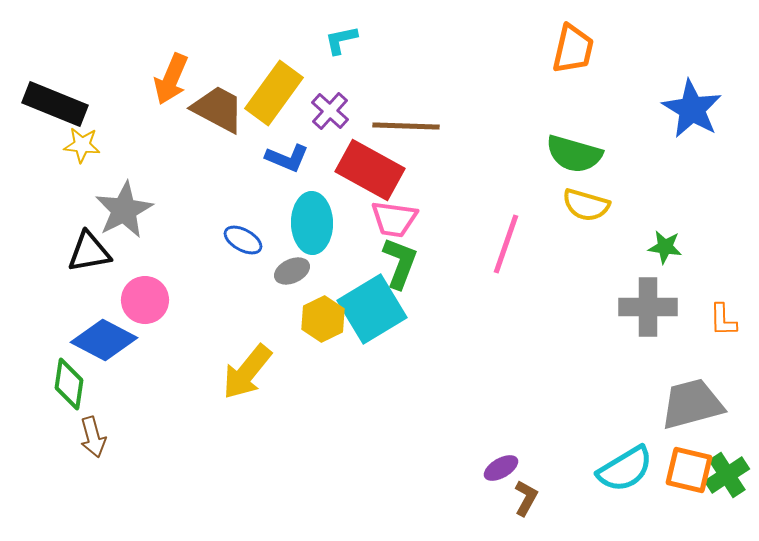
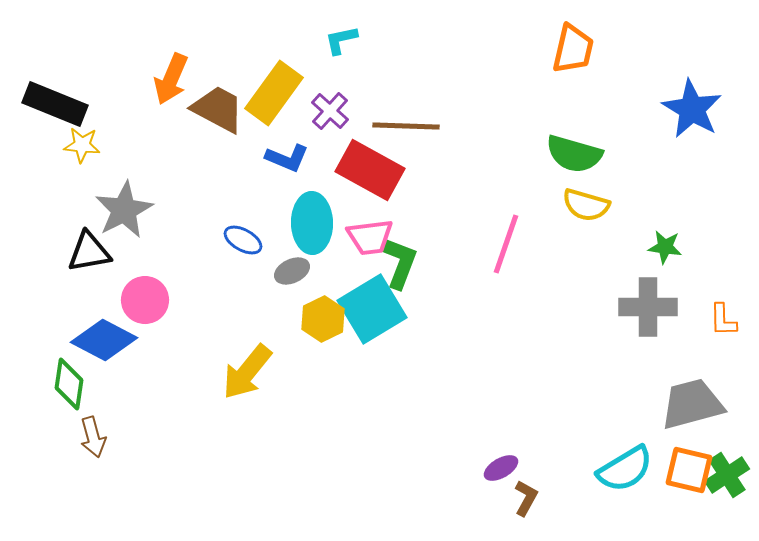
pink trapezoid: moved 24 px left, 18 px down; rotated 15 degrees counterclockwise
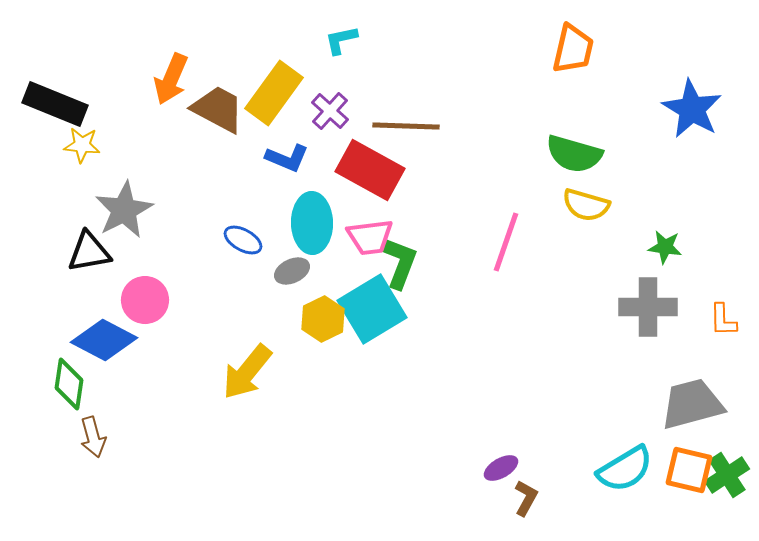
pink line: moved 2 px up
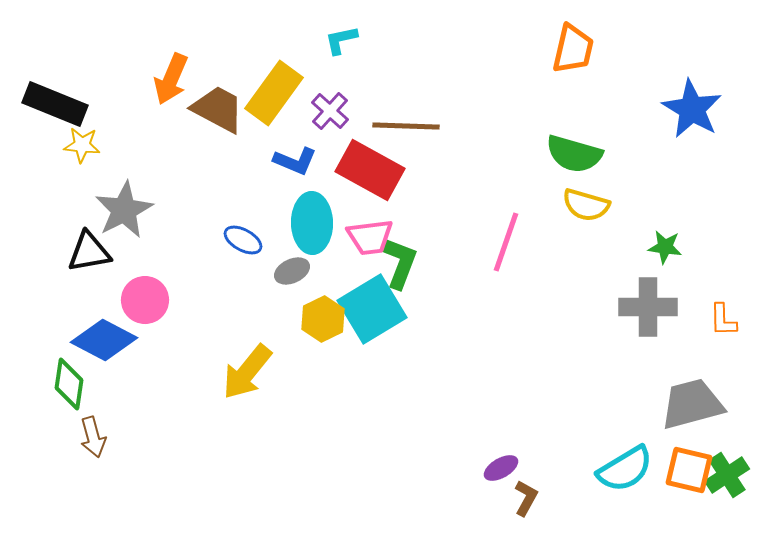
blue L-shape: moved 8 px right, 3 px down
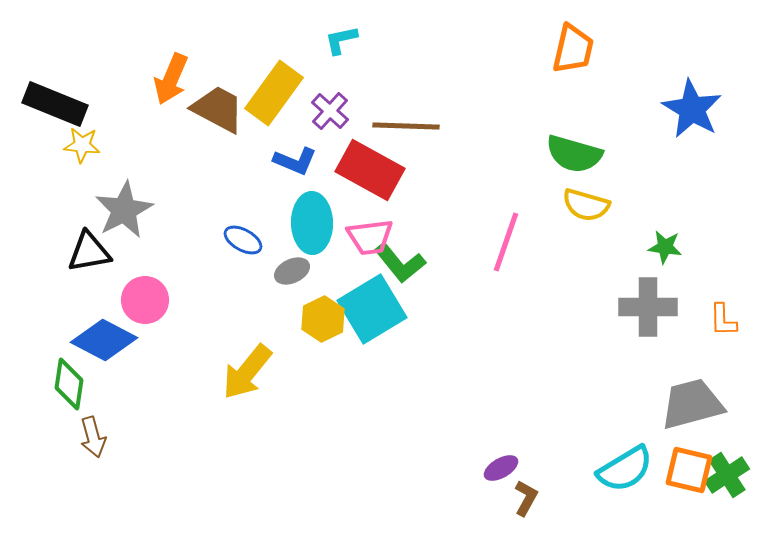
green L-shape: rotated 120 degrees clockwise
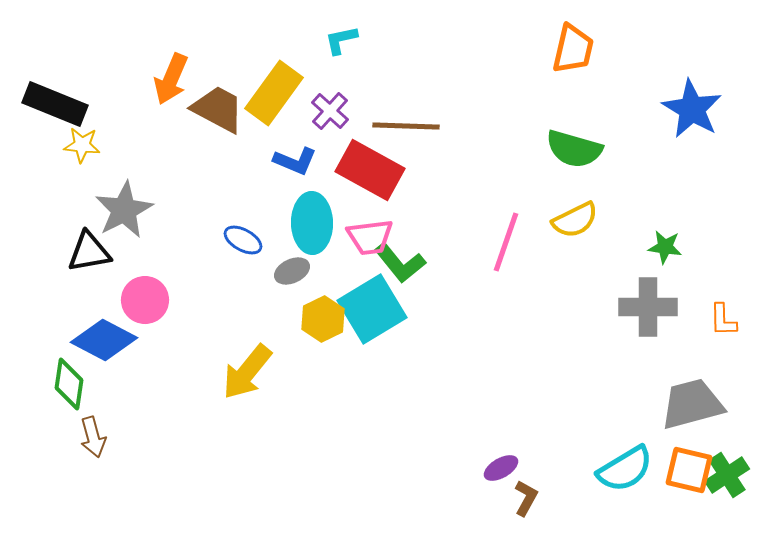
green semicircle: moved 5 px up
yellow semicircle: moved 11 px left, 15 px down; rotated 42 degrees counterclockwise
